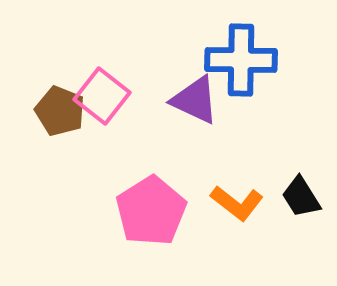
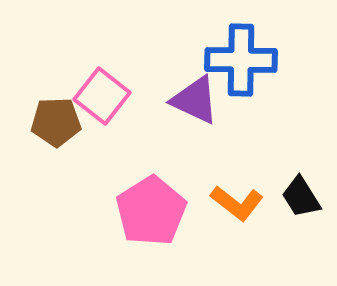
brown pentagon: moved 4 px left, 11 px down; rotated 24 degrees counterclockwise
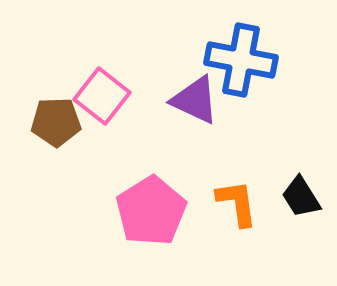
blue cross: rotated 10 degrees clockwise
orange L-shape: rotated 136 degrees counterclockwise
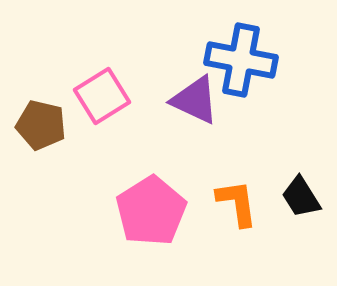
pink square: rotated 20 degrees clockwise
brown pentagon: moved 15 px left, 3 px down; rotated 15 degrees clockwise
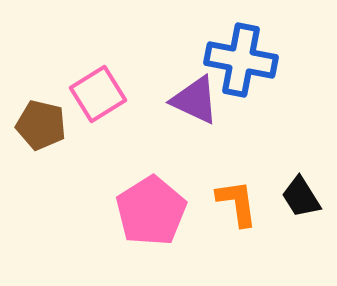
pink square: moved 4 px left, 2 px up
